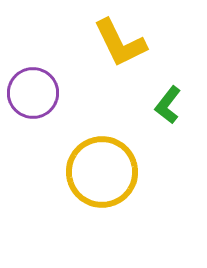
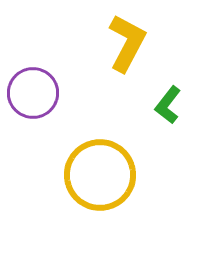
yellow L-shape: moved 7 px right; rotated 126 degrees counterclockwise
yellow circle: moved 2 px left, 3 px down
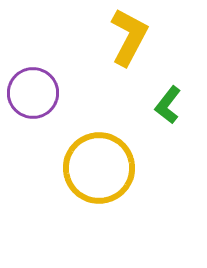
yellow L-shape: moved 2 px right, 6 px up
yellow circle: moved 1 px left, 7 px up
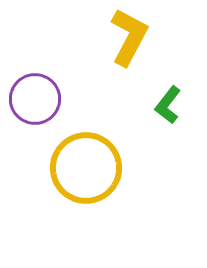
purple circle: moved 2 px right, 6 px down
yellow circle: moved 13 px left
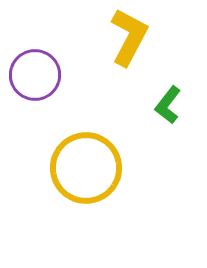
purple circle: moved 24 px up
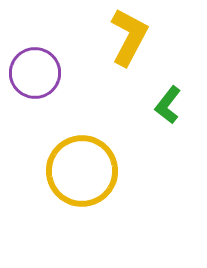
purple circle: moved 2 px up
yellow circle: moved 4 px left, 3 px down
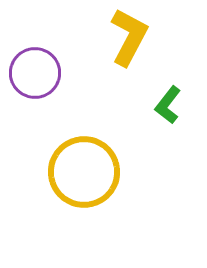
yellow circle: moved 2 px right, 1 px down
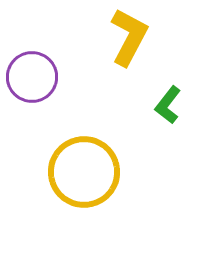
purple circle: moved 3 px left, 4 px down
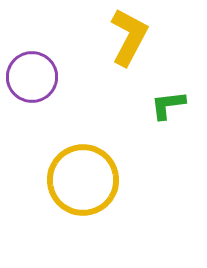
green L-shape: rotated 45 degrees clockwise
yellow circle: moved 1 px left, 8 px down
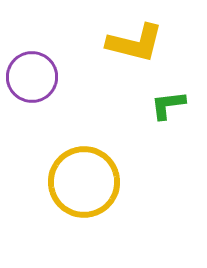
yellow L-shape: moved 6 px right, 6 px down; rotated 76 degrees clockwise
yellow circle: moved 1 px right, 2 px down
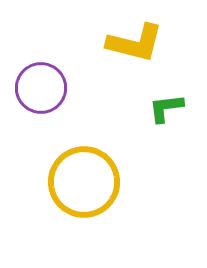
purple circle: moved 9 px right, 11 px down
green L-shape: moved 2 px left, 3 px down
